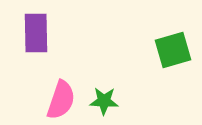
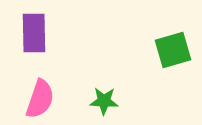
purple rectangle: moved 2 px left
pink semicircle: moved 21 px left, 1 px up
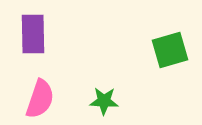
purple rectangle: moved 1 px left, 1 px down
green square: moved 3 px left
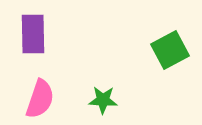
green square: rotated 12 degrees counterclockwise
green star: moved 1 px left, 1 px up
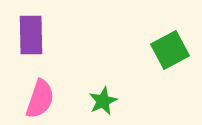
purple rectangle: moved 2 px left, 1 px down
green star: moved 1 px down; rotated 28 degrees counterclockwise
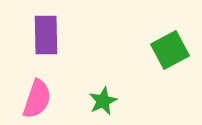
purple rectangle: moved 15 px right
pink semicircle: moved 3 px left
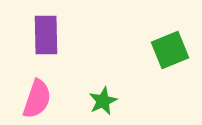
green square: rotated 6 degrees clockwise
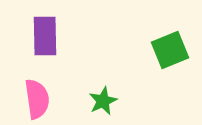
purple rectangle: moved 1 px left, 1 px down
pink semicircle: rotated 27 degrees counterclockwise
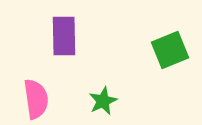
purple rectangle: moved 19 px right
pink semicircle: moved 1 px left
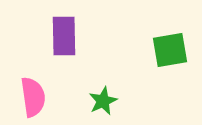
green square: rotated 12 degrees clockwise
pink semicircle: moved 3 px left, 2 px up
